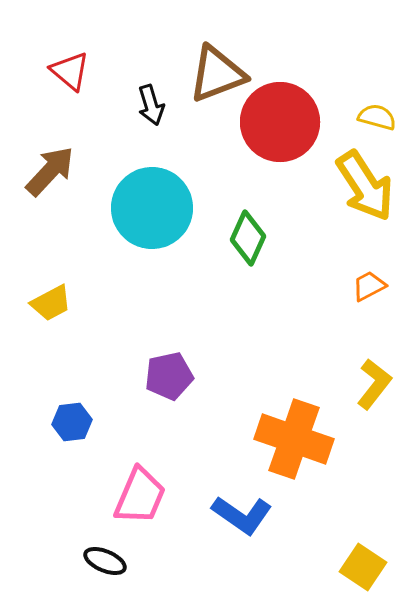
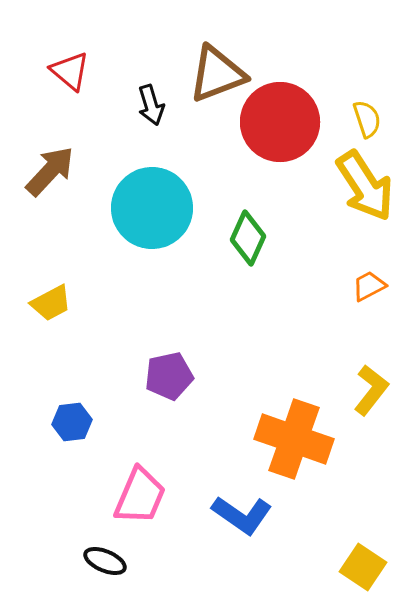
yellow semicircle: moved 10 px left, 2 px down; rotated 57 degrees clockwise
yellow L-shape: moved 3 px left, 6 px down
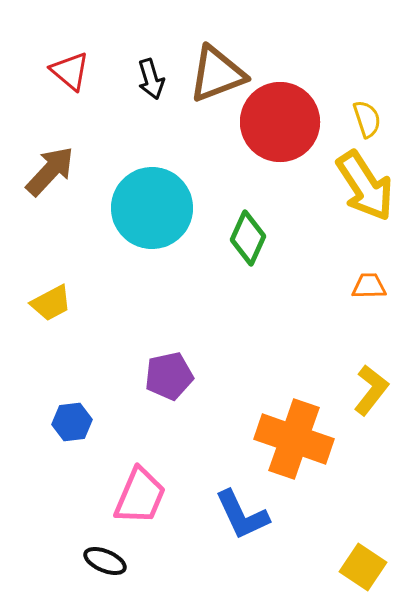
black arrow: moved 26 px up
orange trapezoid: rotated 27 degrees clockwise
blue L-shape: rotated 30 degrees clockwise
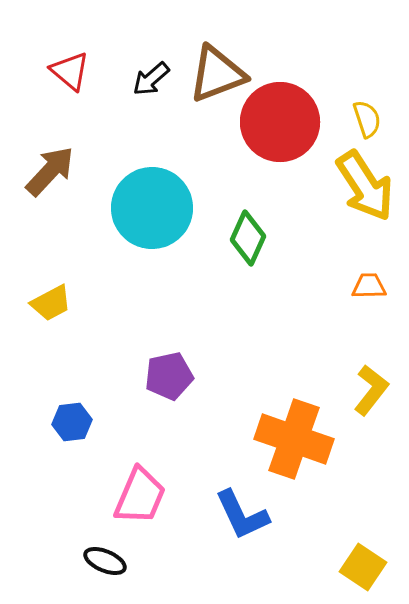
black arrow: rotated 66 degrees clockwise
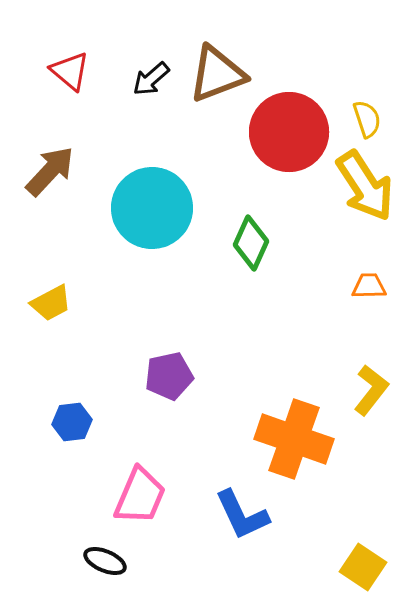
red circle: moved 9 px right, 10 px down
green diamond: moved 3 px right, 5 px down
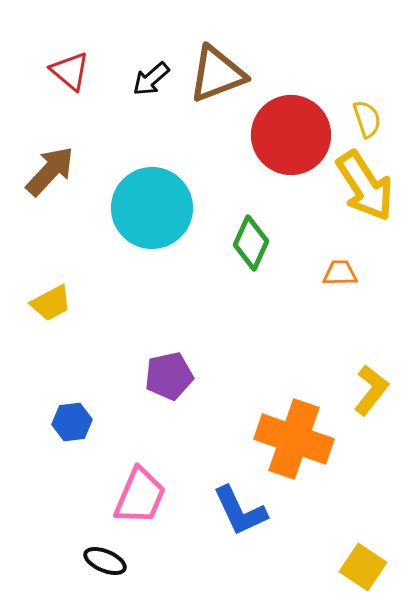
red circle: moved 2 px right, 3 px down
orange trapezoid: moved 29 px left, 13 px up
blue L-shape: moved 2 px left, 4 px up
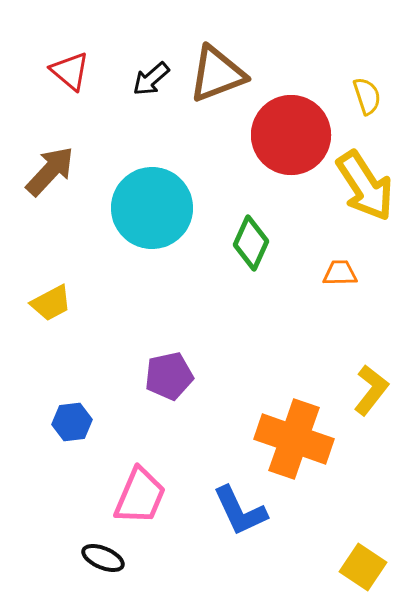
yellow semicircle: moved 23 px up
black ellipse: moved 2 px left, 3 px up
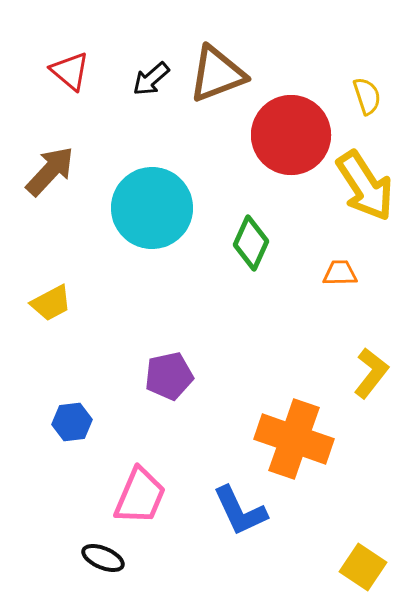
yellow L-shape: moved 17 px up
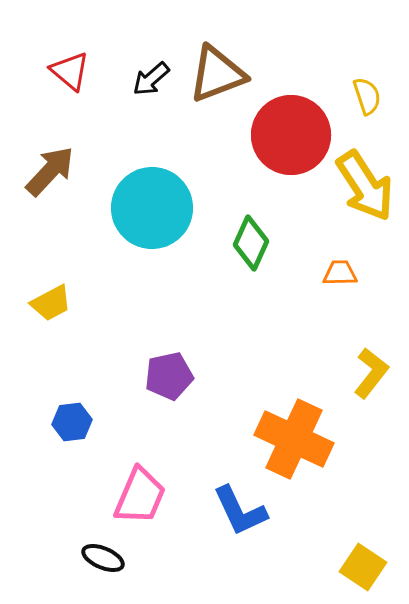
orange cross: rotated 6 degrees clockwise
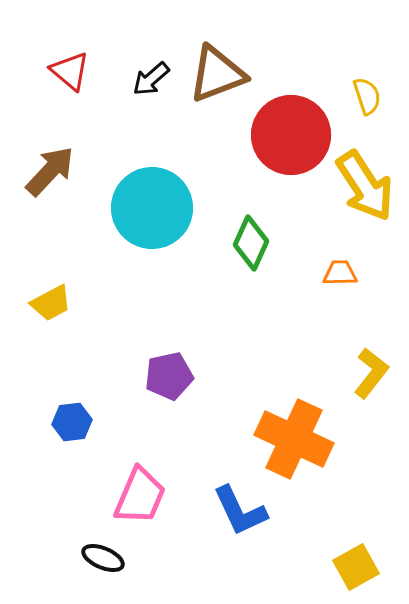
yellow square: moved 7 px left; rotated 27 degrees clockwise
